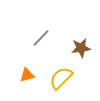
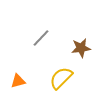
orange triangle: moved 9 px left, 6 px down
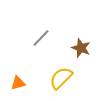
brown star: rotated 30 degrees clockwise
orange triangle: moved 2 px down
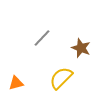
gray line: moved 1 px right
orange triangle: moved 2 px left
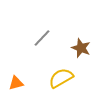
yellow semicircle: rotated 15 degrees clockwise
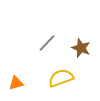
gray line: moved 5 px right, 5 px down
yellow semicircle: rotated 10 degrees clockwise
